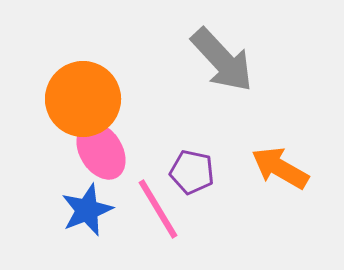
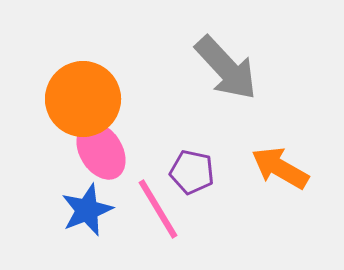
gray arrow: moved 4 px right, 8 px down
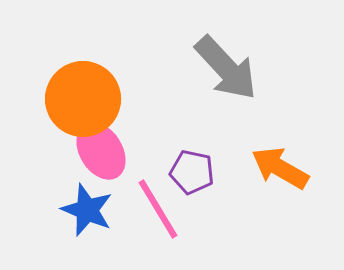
blue star: rotated 28 degrees counterclockwise
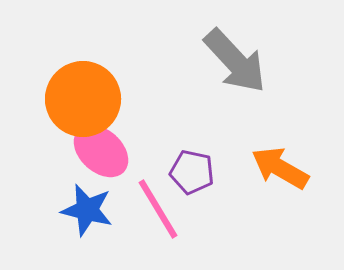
gray arrow: moved 9 px right, 7 px up
pink ellipse: rotated 16 degrees counterclockwise
blue star: rotated 8 degrees counterclockwise
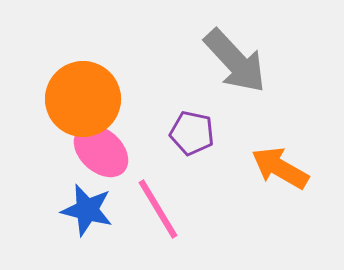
purple pentagon: moved 39 px up
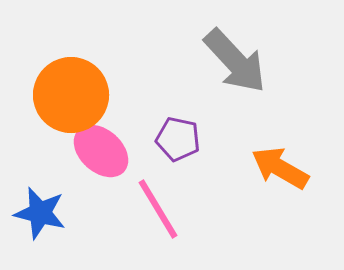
orange circle: moved 12 px left, 4 px up
purple pentagon: moved 14 px left, 6 px down
blue star: moved 47 px left, 3 px down
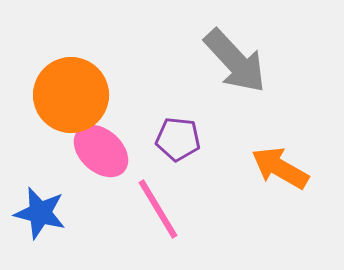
purple pentagon: rotated 6 degrees counterclockwise
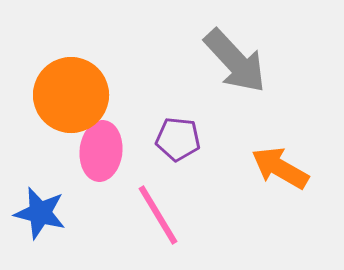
pink ellipse: rotated 54 degrees clockwise
pink line: moved 6 px down
